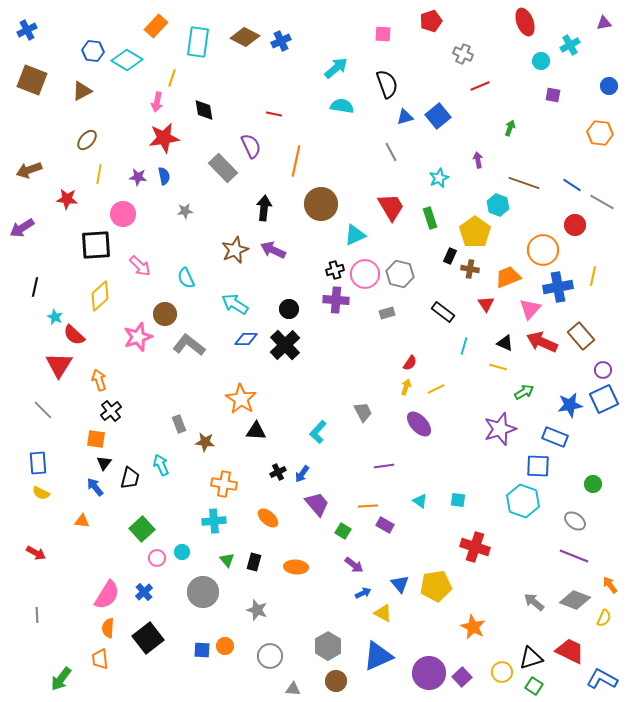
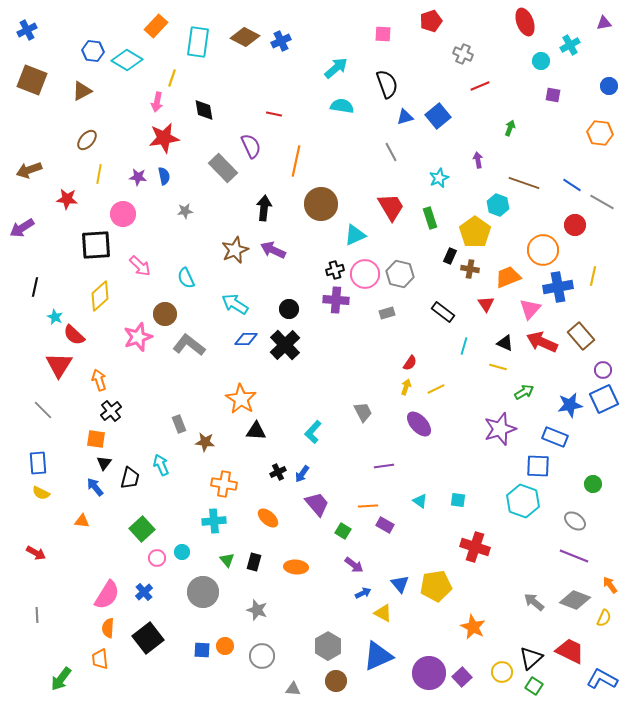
cyan L-shape at (318, 432): moved 5 px left
gray circle at (270, 656): moved 8 px left
black triangle at (531, 658): rotated 25 degrees counterclockwise
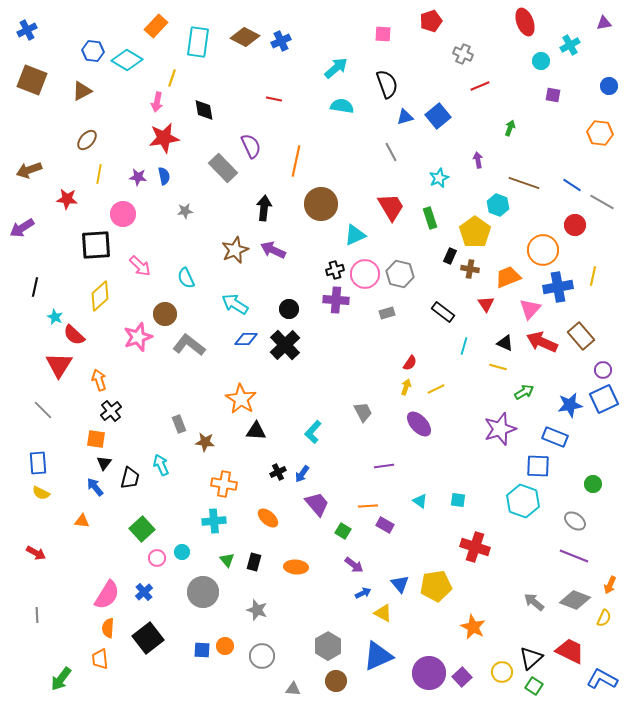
red line at (274, 114): moved 15 px up
orange arrow at (610, 585): rotated 120 degrees counterclockwise
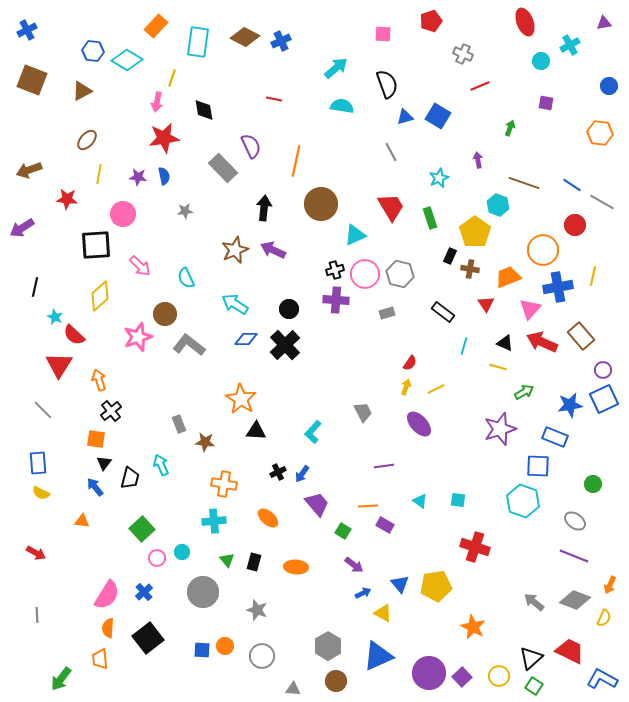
purple square at (553, 95): moved 7 px left, 8 px down
blue square at (438, 116): rotated 20 degrees counterclockwise
yellow circle at (502, 672): moved 3 px left, 4 px down
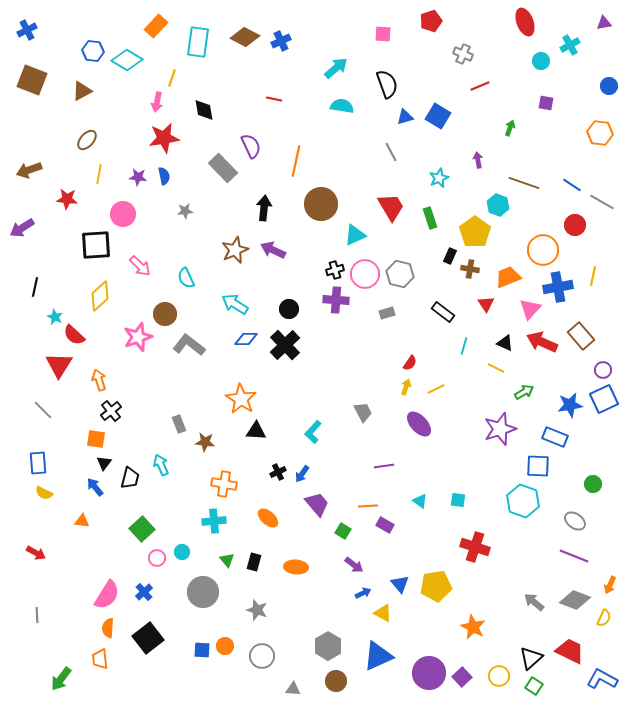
yellow line at (498, 367): moved 2 px left, 1 px down; rotated 12 degrees clockwise
yellow semicircle at (41, 493): moved 3 px right
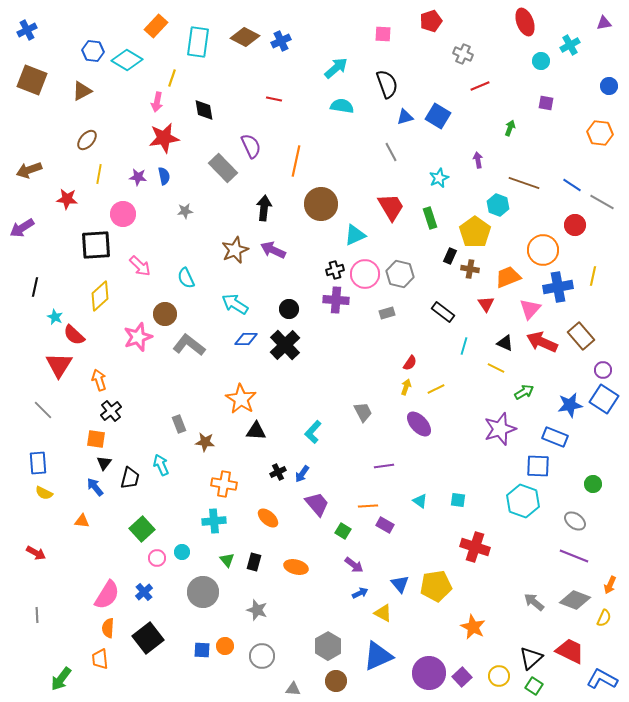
blue square at (604, 399): rotated 32 degrees counterclockwise
orange ellipse at (296, 567): rotated 10 degrees clockwise
blue arrow at (363, 593): moved 3 px left
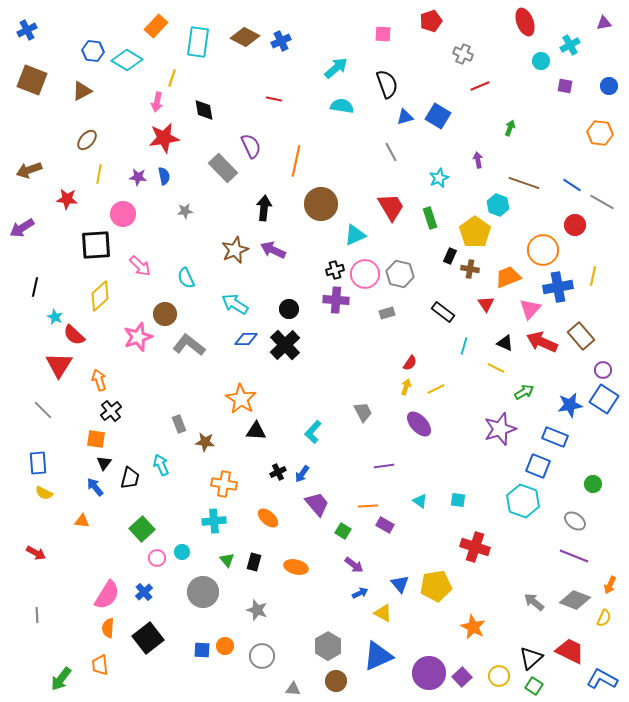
purple square at (546, 103): moved 19 px right, 17 px up
blue square at (538, 466): rotated 20 degrees clockwise
orange trapezoid at (100, 659): moved 6 px down
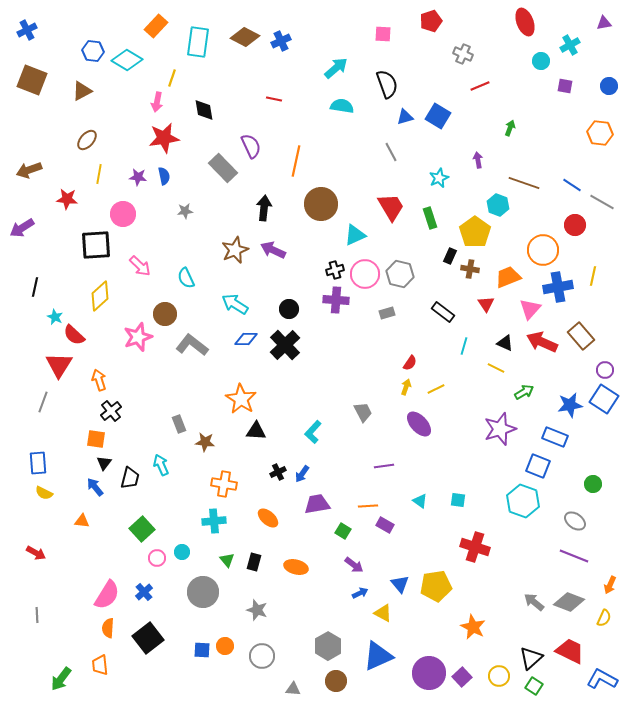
gray L-shape at (189, 345): moved 3 px right
purple circle at (603, 370): moved 2 px right
gray line at (43, 410): moved 8 px up; rotated 65 degrees clockwise
purple trapezoid at (317, 504): rotated 60 degrees counterclockwise
gray diamond at (575, 600): moved 6 px left, 2 px down
